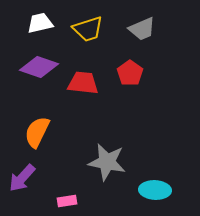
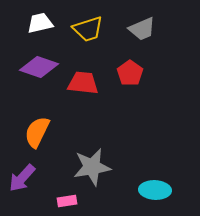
gray star: moved 15 px left, 5 px down; rotated 21 degrees counterclockwise
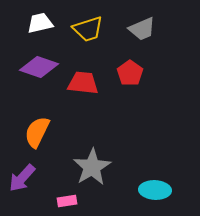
gray star: rotated 21 degrees counterclockwise
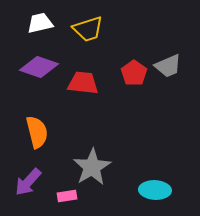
gray trapezoid: moved 26 px right, 37 px down
red pentagon: moved 4 px right
orange semicircle: rotated 140 degrees clockwise
purple arrow: moved 6 px right, 4 px down
pink rectangle: moved 5 px up
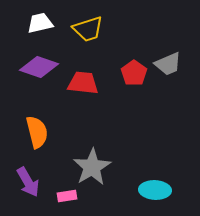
gray trapezoid: moved 2 px up
purple arrow: rotated 72 degrees counterclockwise
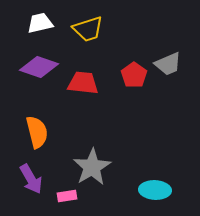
red pentagon: moved 2 px down
purple arrow: moved 3 px right, 3 px up
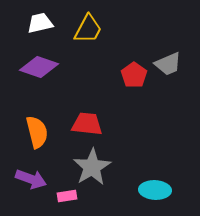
yellow trapezoid: rotated 44 degrees counterclockwise
red trapezoid: moved 4 px right, 41 px down
purple arrow: rotated 40 degrees counterclockwise
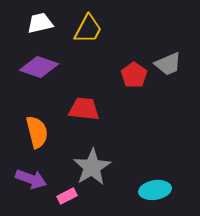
red trapezoid: moved 3 px left, 15 px up
cyan ellipse: rotated 12 degrees counterclockwise
pink rectangle: rotated 18 degrees counterclockwise
